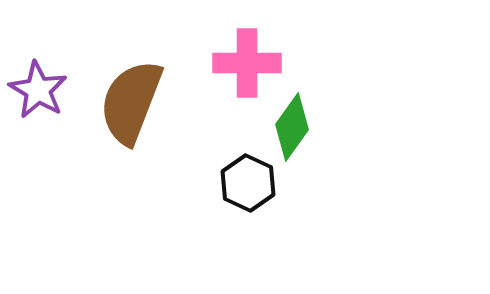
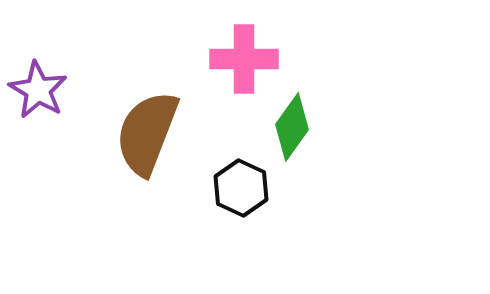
pink cross: moved 3 px left, 4 px up
brown semicircle: moved 16 px right, 31 px down
black hexagon: moved 7 px left, 5 px down
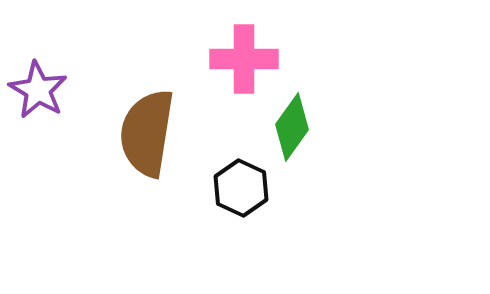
brown semicircle: rotated 12 degrees counterclockwise
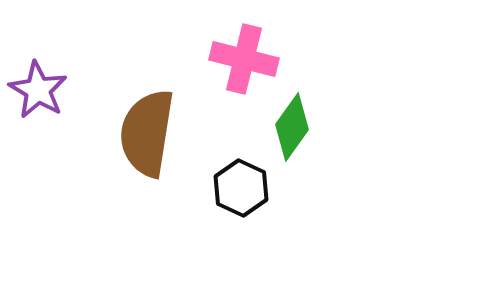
pink cross: rotated 14 degrees clockwise
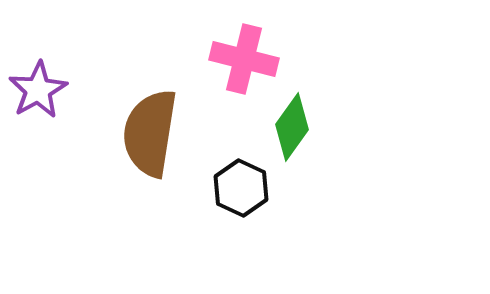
purple star: rotated 12 degrees clockwise
brown semicircle: moved 3 px right
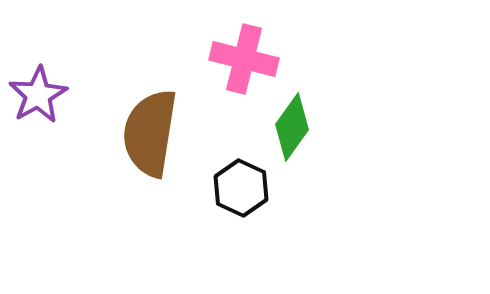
purple star: moved 5 px down
